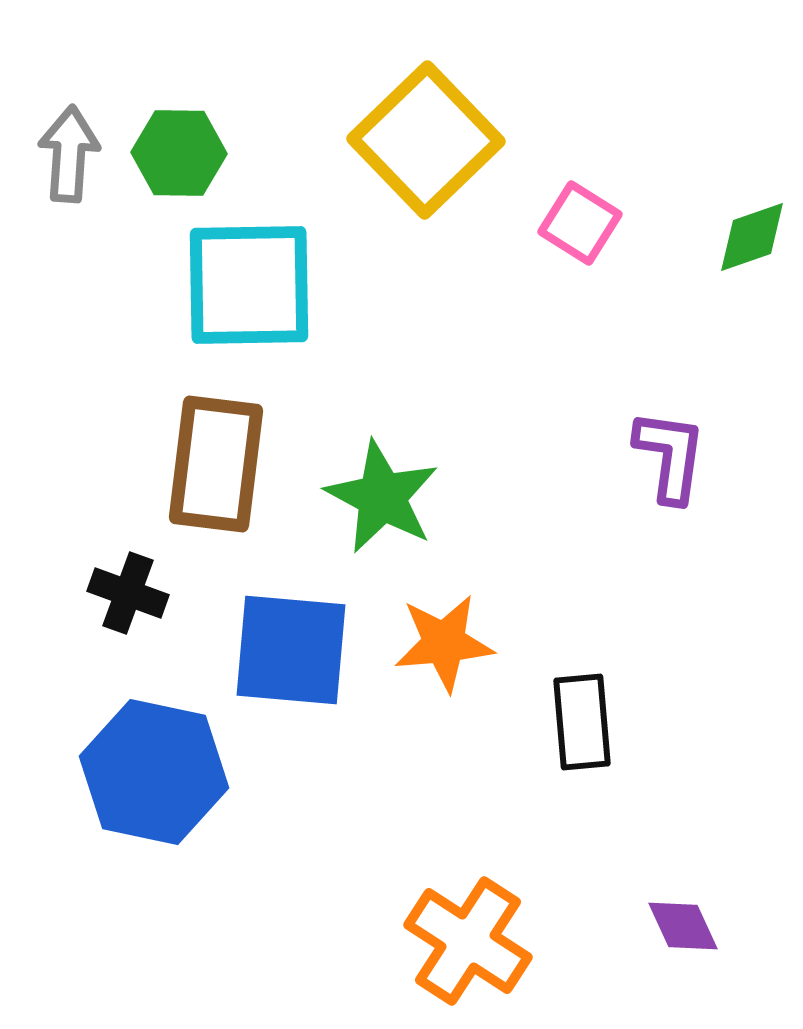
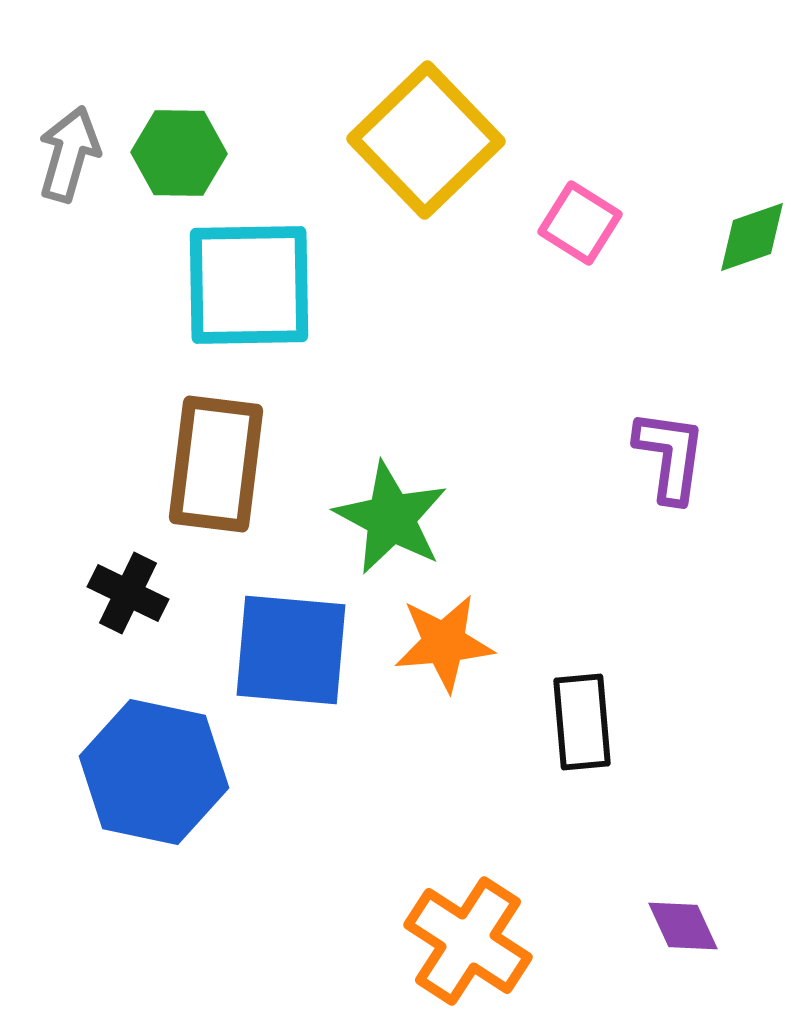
gray arrow: rotated 12 degrees clockwise
green star: moved 9 px right, 21 px down
black cross: rotated 6 degrees clockwise
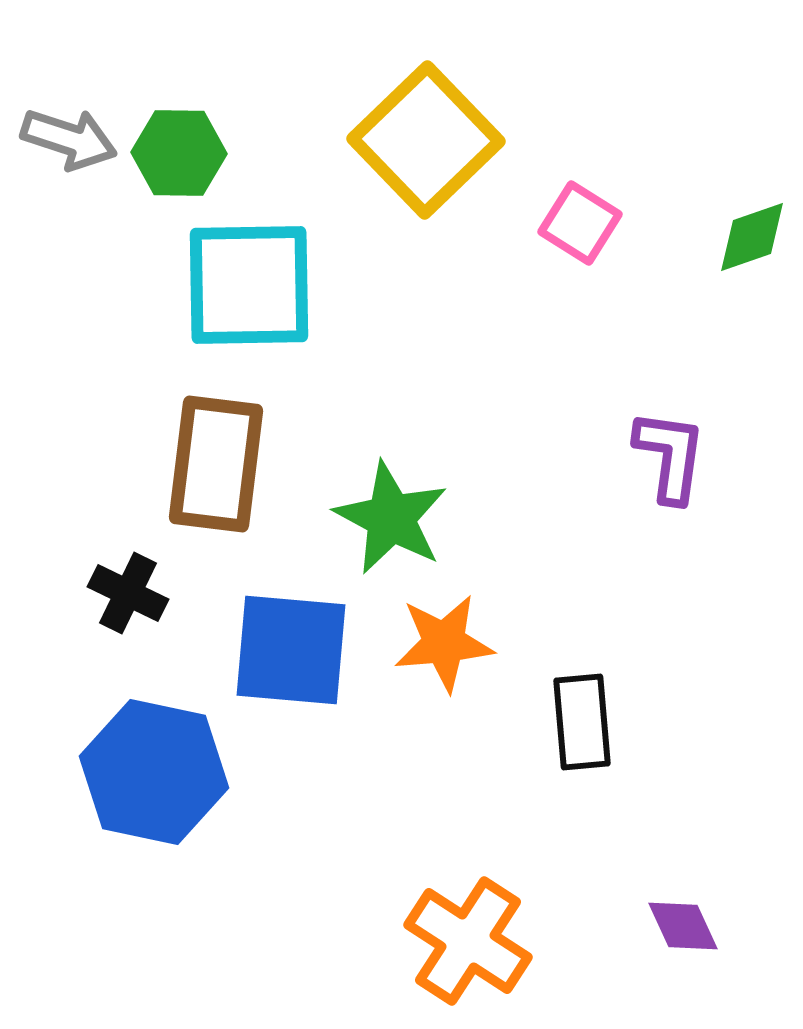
gray arrow: moved 15 px up; rotated 92 degrees clockwise
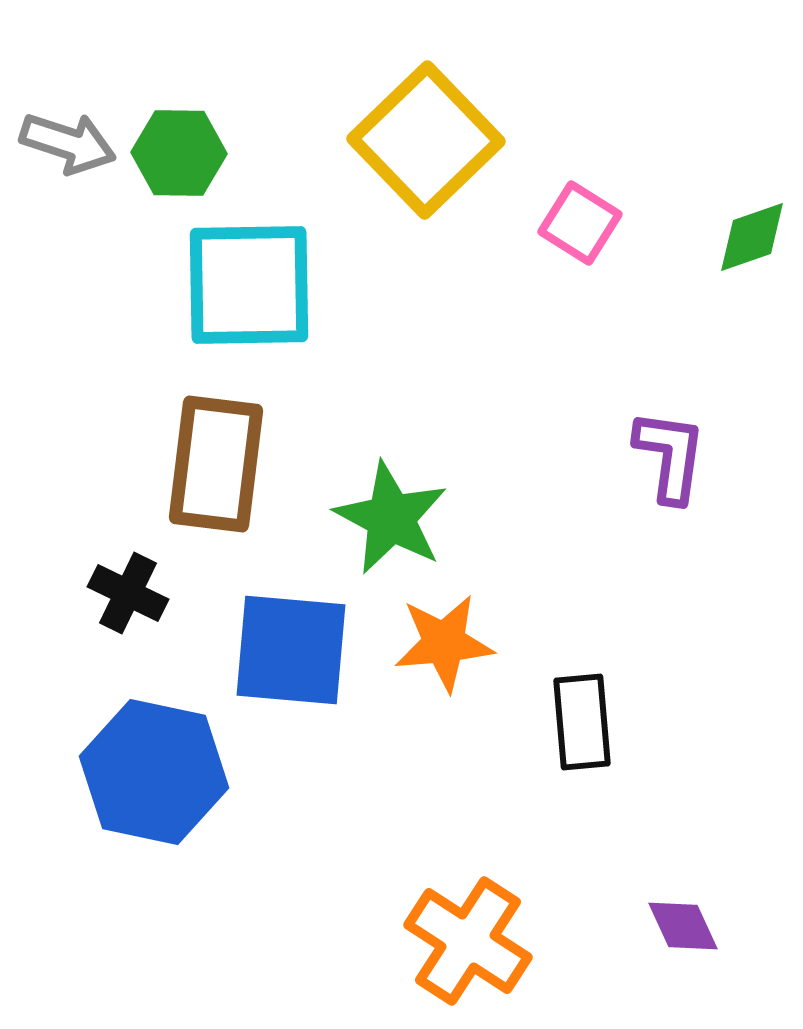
gray arrow: moved 1 px left, 4 px down
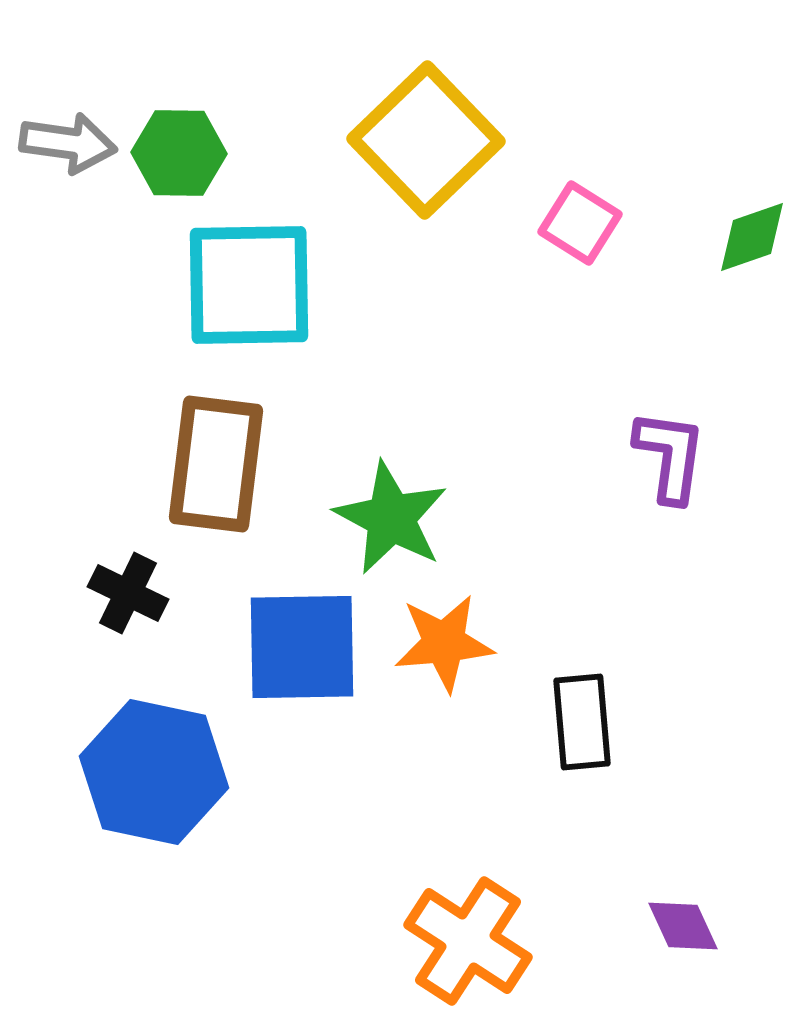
gray arrow: rotated 10 degrees counterclockwise
blue square: moved 11 px right, 3 px up; rotated 6 degrees counterclockwise
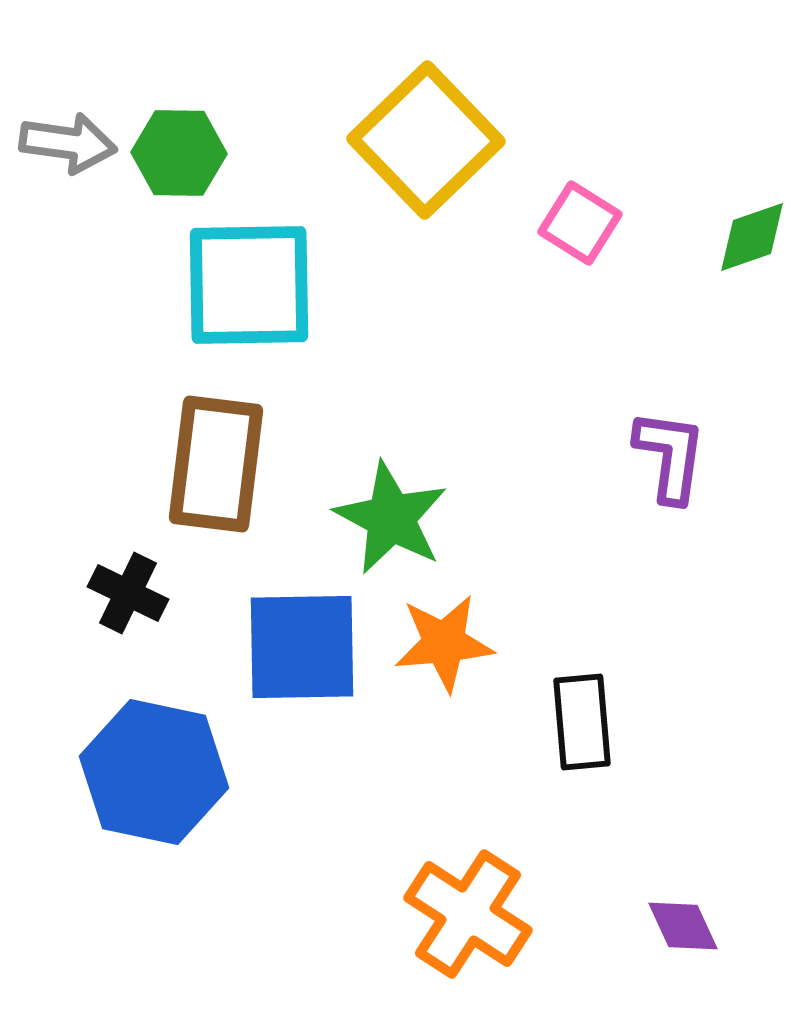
orange cross: moved 27 px up
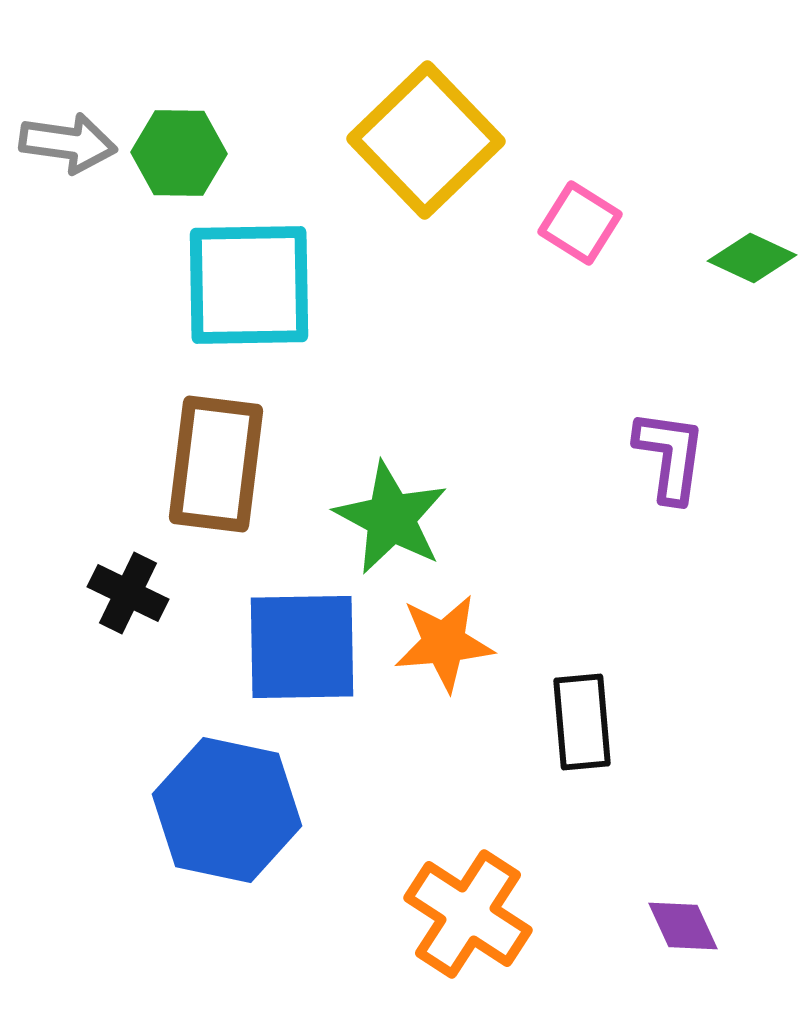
green diamond: moved 21 px down; rotated 44 degrees clockwise
blue hexagon: moved 73 px right, 38 px down
